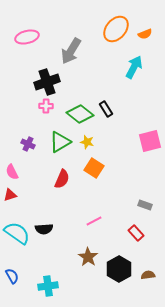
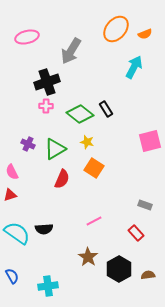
green triangle: moved 5 px left, 7 px down
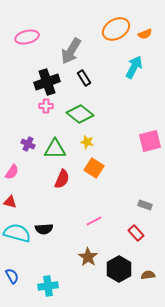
orange ellipse: rotated 20 degrees clockwise
black rectangle: moved 22 px left, 31 px up
green triangle: rotated 30 degrees clockwise
pink semicircle: rotated 119 degrees counterclockwise
red triangle: moved 7 px down; rotated 32 degrees clockwise
cyan semicircle: rotated 20 degrees counterclockwise
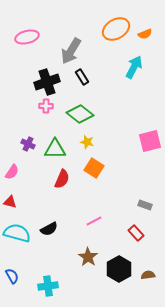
black rectangle: moved 2 px left, 1 px up
black semicircle: moved 5 px right; rotated 24 degrees counterclockwise
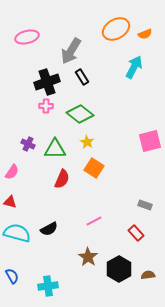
yellow star: rotated 16 degrees clockwise
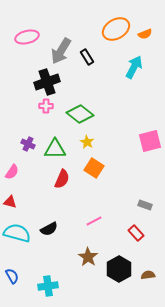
gray arrow: moved 10 px left
black rectangle: moved 5 px right, 20 px up
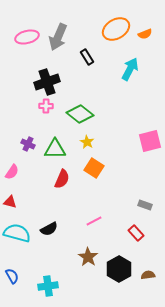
gray arrow: moved 3 px left, 14 px up; rotated 8 degrees counterclockwise
cyan arrow: moved 4 px left, 2 px down
